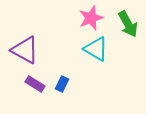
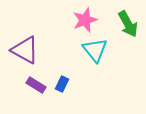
pink star: moved 6 px left, 2 px down
cyan triangle: moved 1 px left, 1 px down; rotated 20 degrees clockwise
purple rectangle: moved 1 px right, 1 px down
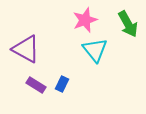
purple triangle: moved 1 px right, 1 px up
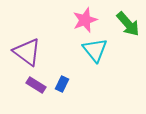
green arrow: rotated 12 degrees counterclockwise
purple triangle: moved 1 px right, 3 px down; rotated 8 degrees clockwise
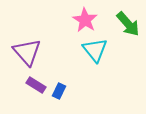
pink star: rotated 20 degrees counterclockwise
purple triangle: rotated 12 degrees clockwise
blue rectangle: moved 3 px left, 7 px down
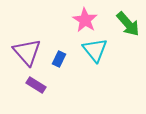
blue rectangle: moved 32 px up
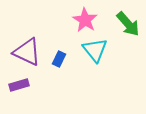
purple triangle: rotated 24 degrees counterclockwise
purple rectangle: moved 17 px left; rotated 48 degrees counterclockwise
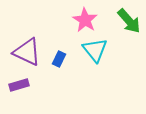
green arrow: moved 1 px right, 3 px up
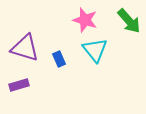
pink star: rotated 15 degrees counterclockwise
purple triangle: moved 2 px left, 4 px up; rotated 8 degrees counterclockwise
blue rectangle: rotated 49 degrees counterclockwise
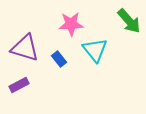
pink star: moved 14 px left, 4 px down; rotated 20 degrees counterclockwise
blue rectangle: rotated 14 degrees counterclockwise
purple rectangle: rotated 12 degrees counterclockwise
